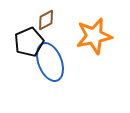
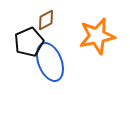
orange star: moved 3 px right
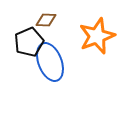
brown diamond: rotated 30 degrees clockwise
orange star: rotated 9 degrees counterclockwise
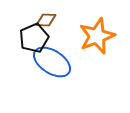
black pentagon: moved 5 px right, 4 px up
blue ellipse: moved 2 px right; rotated 36 degrees counterclockwise
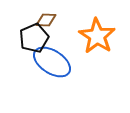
orange star: rotated 18 degrees counterclockwise
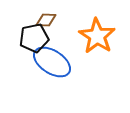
black pentagon: rotated 12 degrees clockwise
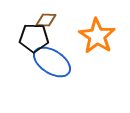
black pentagon: rotated 12 degrees clockwise
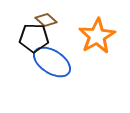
brown diamond: rotated 40 degrees clockwise
orange star: rotated 9 degrees clockwise
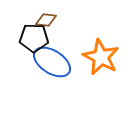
brown diamond: rotated 35 degrees counterclockwise
orange star: moved 4 px right, 21 px down; rotated 15 degrees counterclockwise
